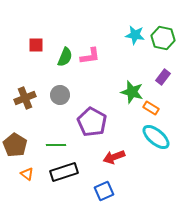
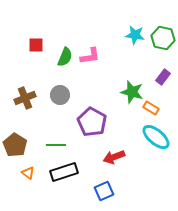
orange triangle: moved 1 px right, 1 px up
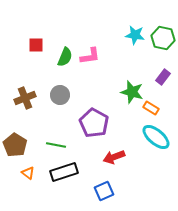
purple pentagon: moved 2 px right, 1 px down
green line: rotated 12 degrees clockwise
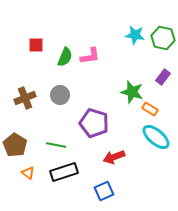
orange rectangle: moved 1 px left, 1 px down
purple pentagon: rotated 12 degrees counterclockwise
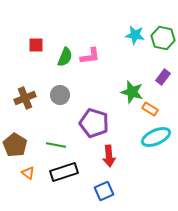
cyan ellipse: rotated 64 degrees counterclockwise
red arrow: moved 5 px left, 1 px up; rotated 75 degrees counterclockwise
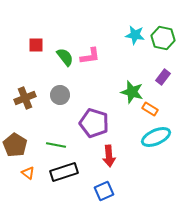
green semicircle: rotated 60 degrees counterclockwise
